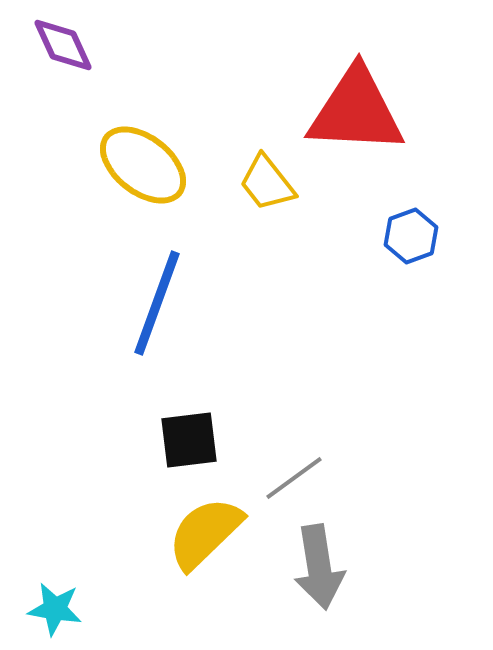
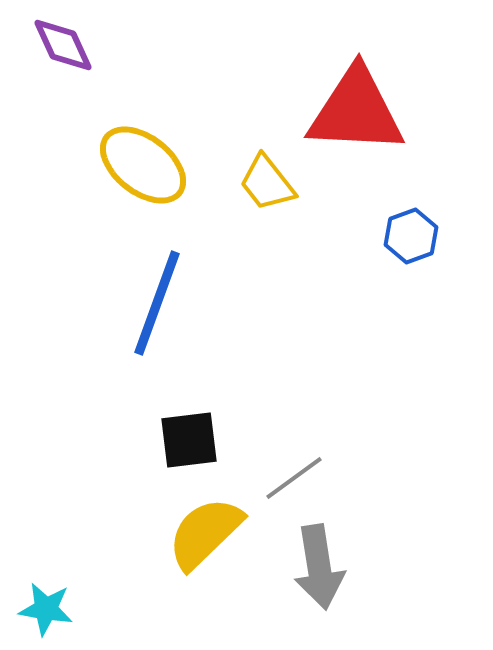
cyan star: moved 9 px left
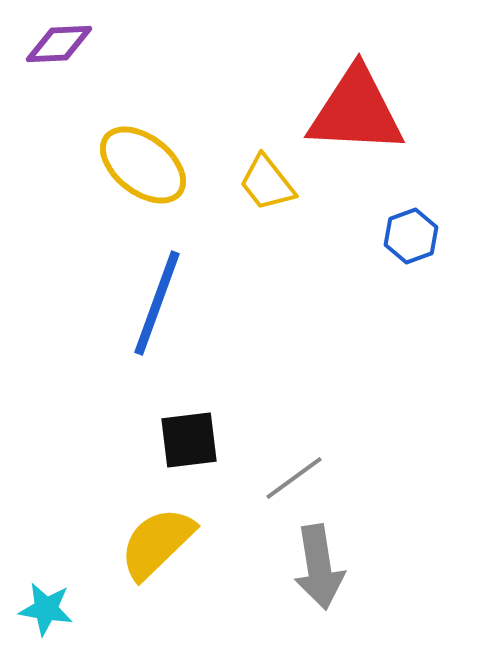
purple diamond: moved 4 px left, 1 px up; rotated 68 degrees counterclockwise
yellow semicircle: moved 48 px left, 10 px down
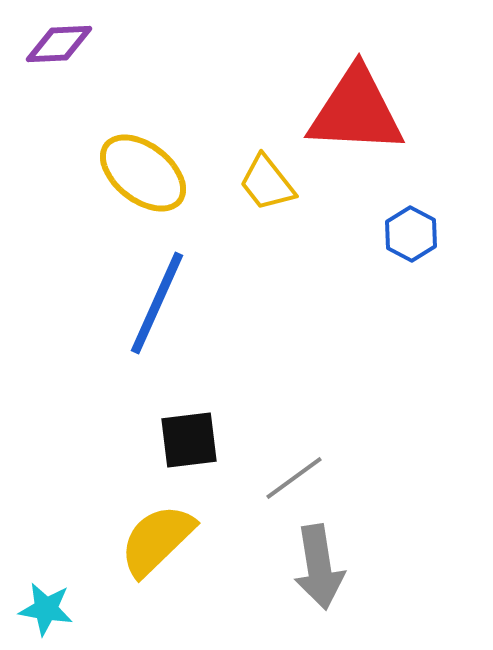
yellow ellipse: moved 8 px down
blue hexagon: moved 2 px up; rotated 12 degrees counterclockwise
blue line: rotated 4 degrees clockwise
yellow semicircle: moved 3 px up
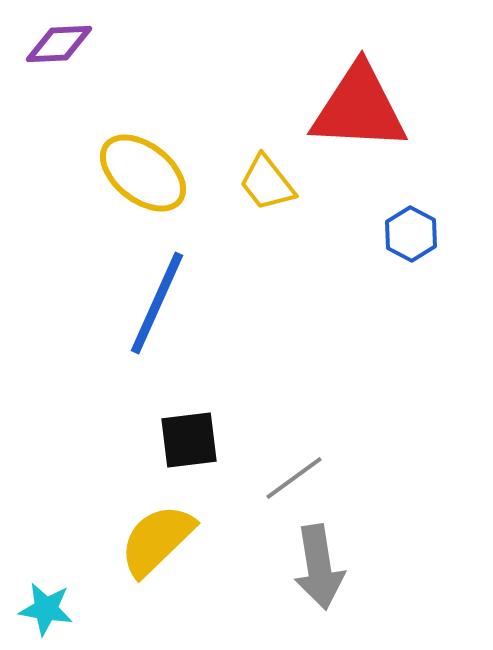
red triangle: moved 3 px right, 3 px up
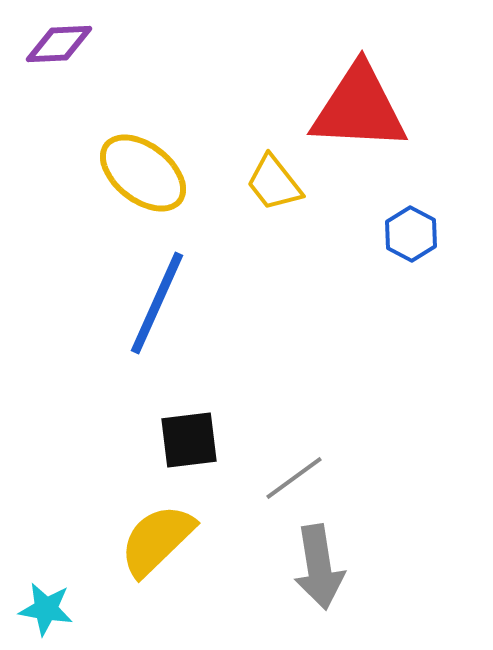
yellow trapezoid: moved 7 px right
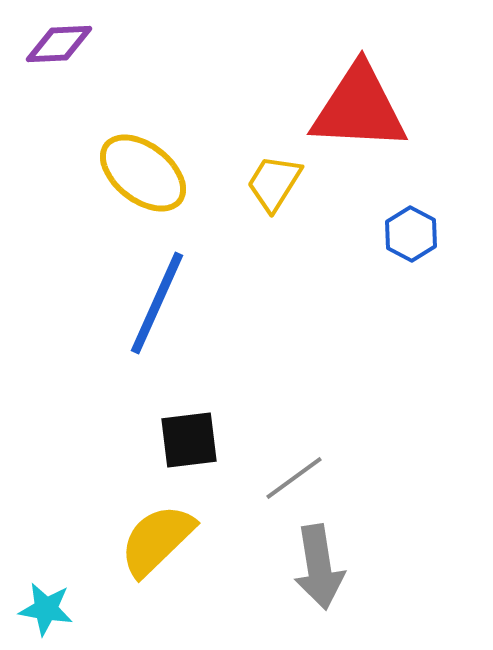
yellow trapezoid: rotated 70 degrees clockwise
